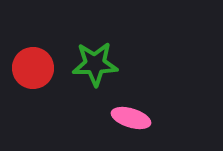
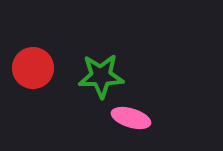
green star: moved 6 px right, 12 px down
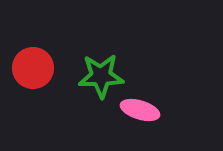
pink ellipse: moved 9 px right, 8 px up
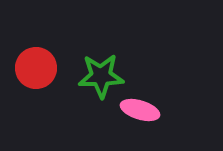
red circle: moved 3 px right
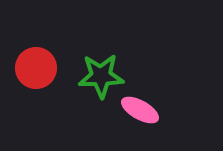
pink ellipse: rotated 12 degrees clockwise
